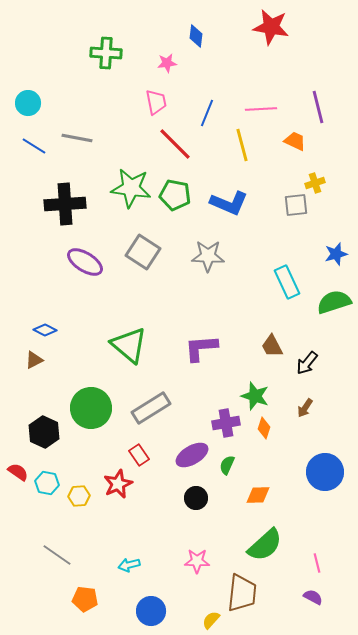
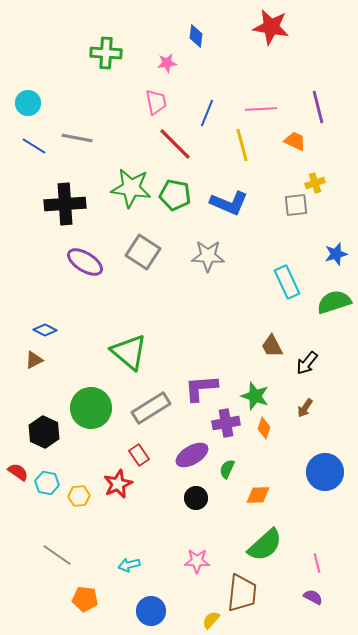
green triangle at (129, 345): moved 7 px down
purple L-shape at (201, 348): moved 40 px down
green semicircle at (227, 465): moved 4 px down
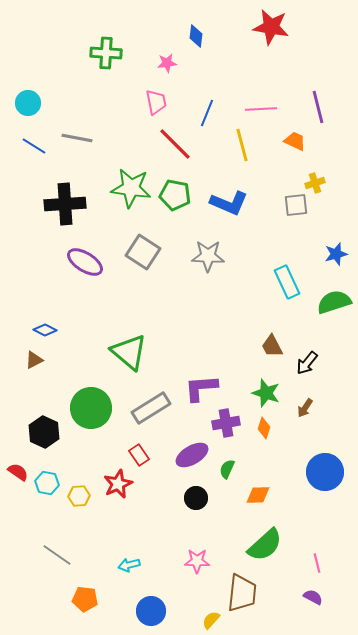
green star at (255, 396): moved 11 px right, 3 px up
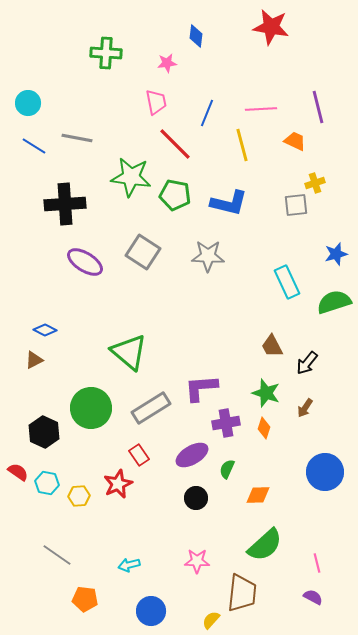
green star at (131, 188): moved 11 px up
blue L-shape at (229, 203): rotated 9 degrees counterclockwise
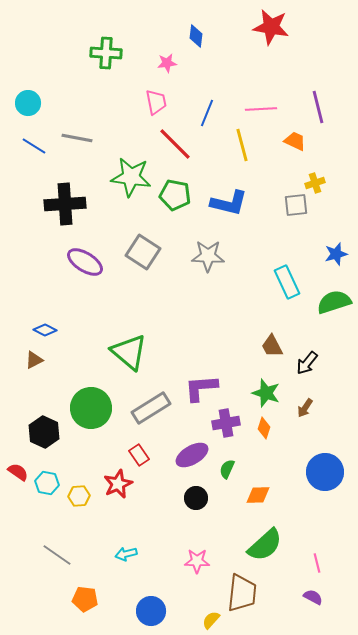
cyan arrow at (129, 565): moved 3 px left, 11 px up
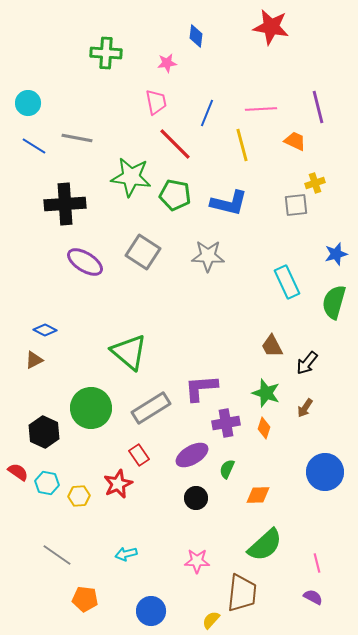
green semicircle at (334, 302): rotated 56 degrees counterclockwise
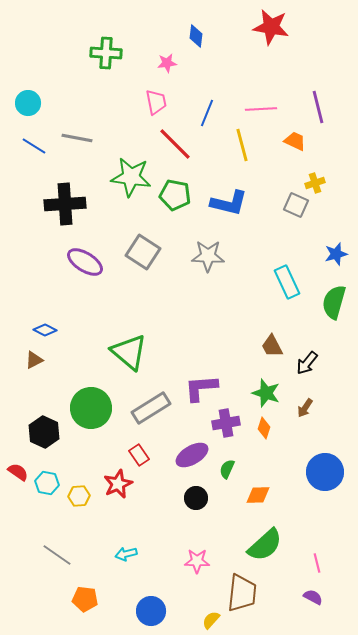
gray square at (296, 205): rotated 30 degrees clockwise
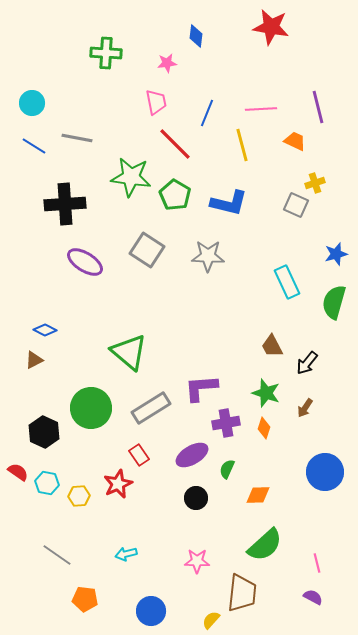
cyan circle at (28, 103): moved 4 px right
green pentagon at (175, 195): rotated 20 degrees clockwise
gray square at (143, 252): moved 4 px right, 2 px up
